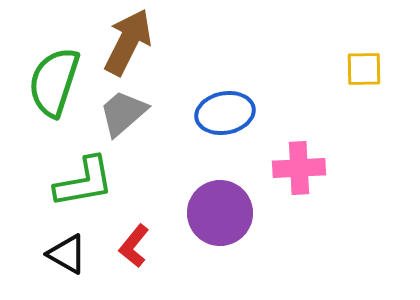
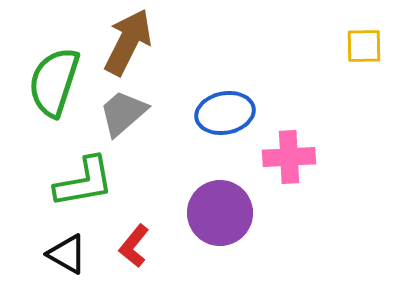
yellow square: moved 23 px up
pink cross: moved 10 px left, 11 px up
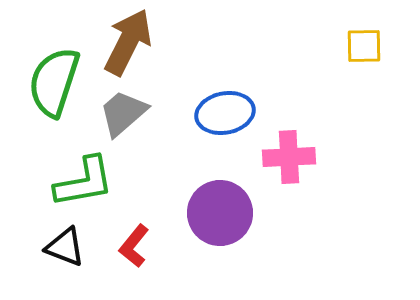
black triangle: moved 2 px left, 7 px up; rotated 9 degrees counterclockwise
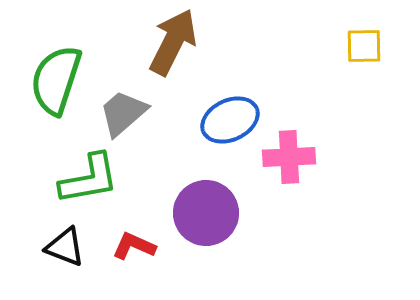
brown arrow: moved 45 px right
green semicircle: moved 2 px right, 2 px up
blue ellipse: moved 5 px right, 7 px down; rotated 14 degrees counterclockwise
green L-shape: moved 5 px right, 3 px up
purple circle: moved 14 px left
red L-shape: rotated 75 degrees clockwise
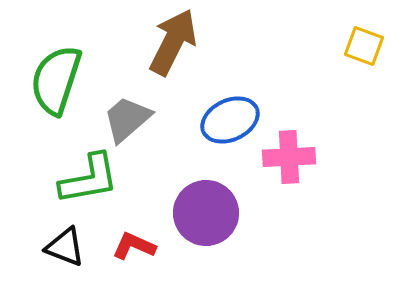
yellow square: rotated 21 degrees clockwise
gray trapezoid: moved 4 px right, 6 px down
